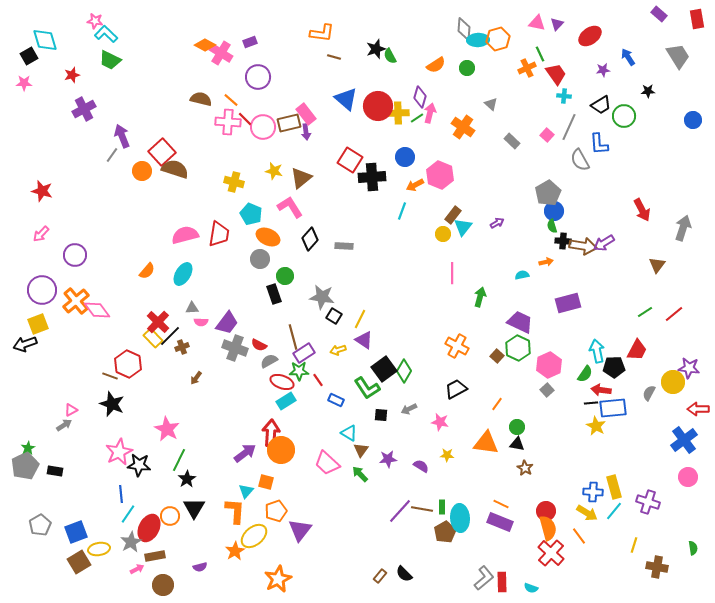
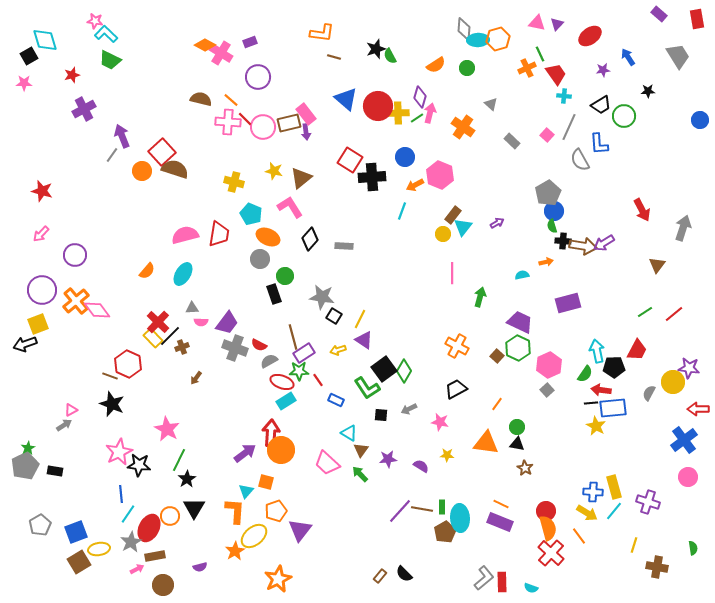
blue circle at (693, 120): moved 7 px right
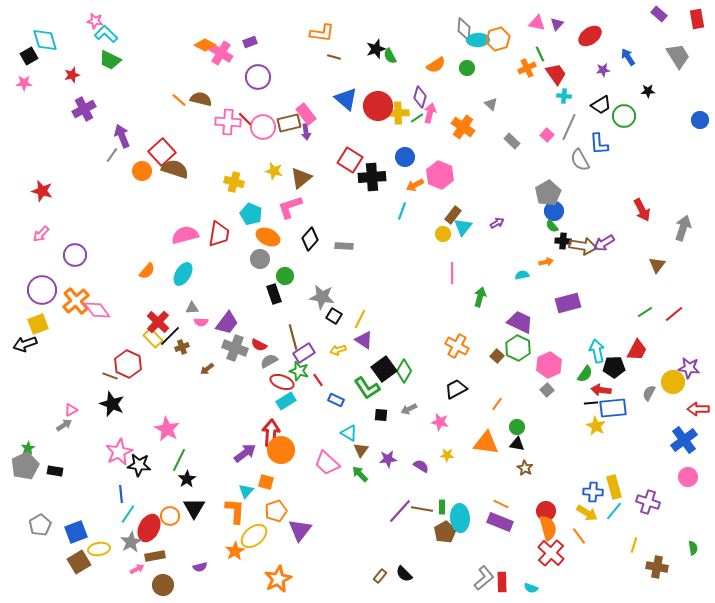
orange line at (231, 100): moved 52 px left
pink L-shape at (290, 207): rotated 76 degrees counterclockwise
green semicircle at (552, 226): rotated 24 degrees counterclockwise
green star at (299, 371): rotated 18 degrees clockwise
brown arrow at (196, 378): moved 11 px right, 9 px up; rotated 16 degrees clockwise
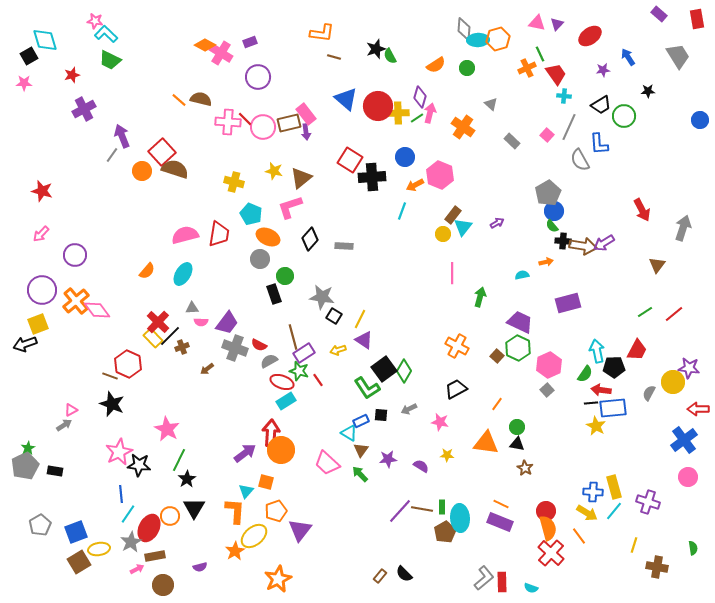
blue rectangle at (336, 400): moved 25 px right, 21 px down; rotated 49 degrees counterclockwise
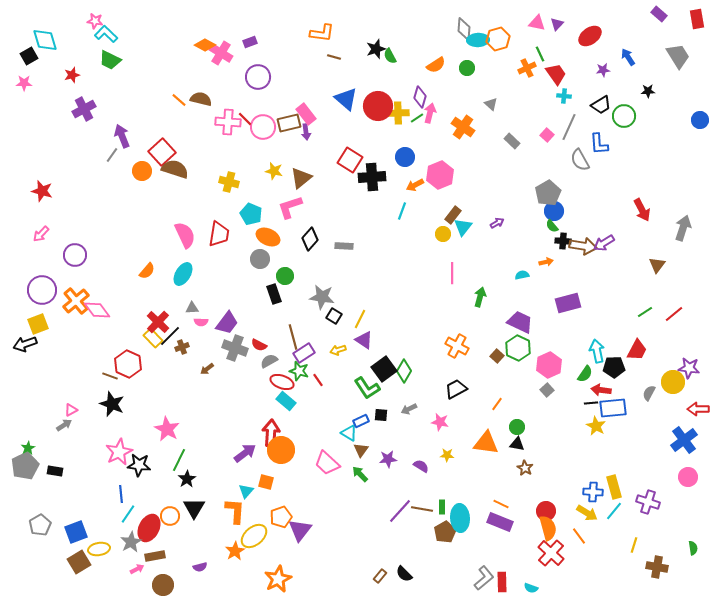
pink hexagon at (440, 175): rotated 16 degrees clockwise
yellow cross at (234, 182): moved 5 px left
pink semicircle at (185, 235): rotated 80 degrees clockwise
cyan rectangle at (286, 401): rotated 72 degrees clockwise
orange pentagon at (276, 511): moved 5 px right, 6 px down
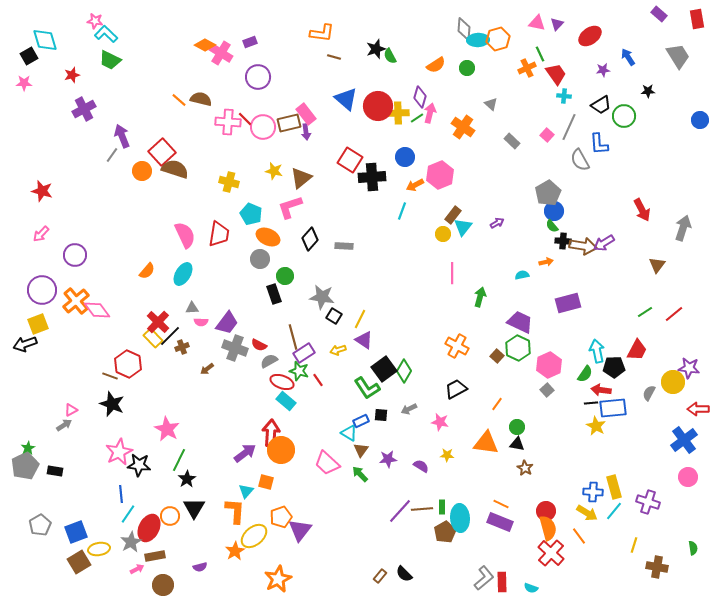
brown line at (422, 509): rotated 15 degrees counterclockwise
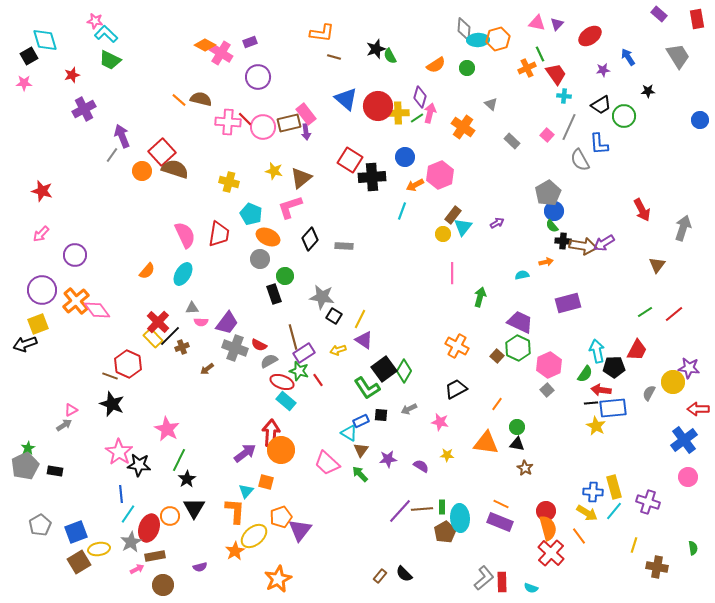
pink star at (119, 452): rotated 12 degrees counterclockwise
red ellipse at (149, 528): rotated 8 degrees counterclockwise
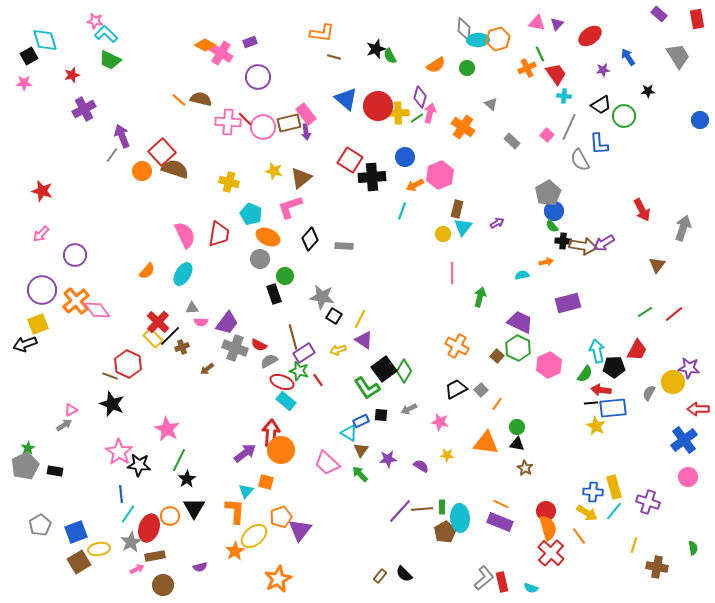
brown rectangle at (453, 215): moved 4 px right, 6 px up; rotated 24 degrees counterclockwise
gray square at (547, 390): moved 66 px left
red rectangle at (502, 582): rotated 12 degrees counterclockwise
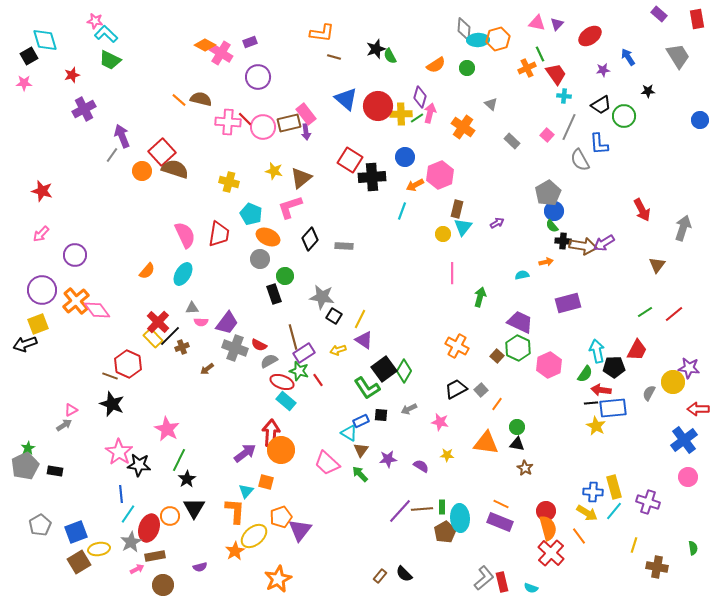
yellow cross at (398, 113): moved 3 px right, 1 px down
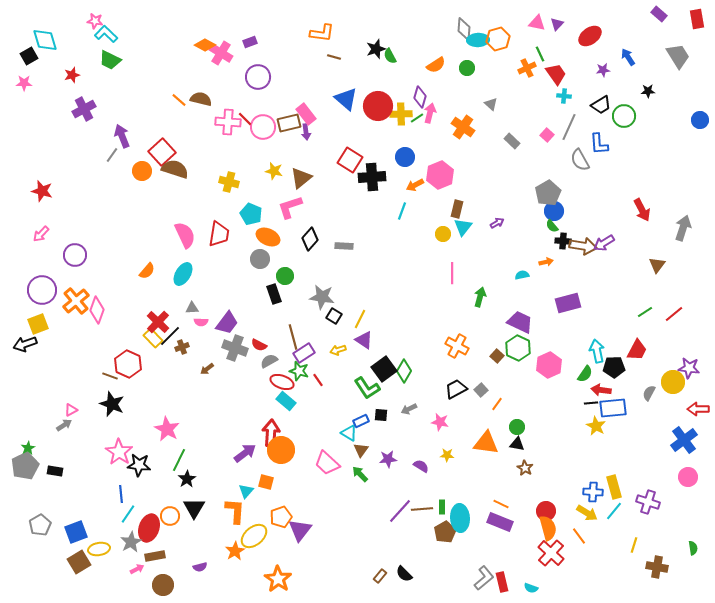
pink diamond at (97, 310): rotated 56 degrees clockwise
orange star at (278, 579): rotated 12 degrees counterclockwise
